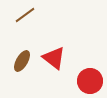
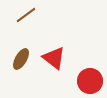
brown line: moved 1 px right
brown ellipse: moved 1 px left, 2 px up
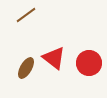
brown ellipse: moved 5 px right, 9 px down
red circle: moved 1 px left, 18 px up
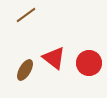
brown ellipse: moved 1 px left, 2 px down
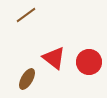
red circle: moved 1 px up
brown ellipse: moved 2 px right, 9 px down
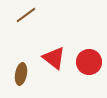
brown ellipse: moved 6 px left, 5 px up; rotated 20 degrees counterclockwise
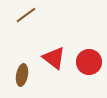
brown ellipse: moved 1 px right, 1 px down
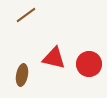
red triangle: rotated 25 degrees counterclockwise
red circle: moved 2 px down
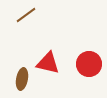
red triangle: moved 6 px left, 5 px down
brown ellipse: moved 4 px down
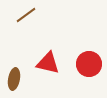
brown ellipse: moved 8 px left
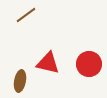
brown ellipse: moved 6 px right, 2 px down
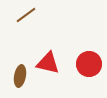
brown ellipse: moved 5 px up
